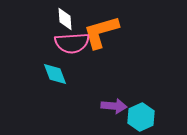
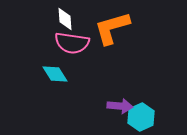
orange L-shape: moved 11 px right, 4 px up
pink semicircle: rotated 12 degrees clockwise
cyan diamond: rotated 12 degrees counterclockwise
purple arrow: moved 6 px right
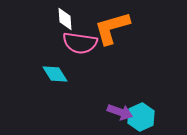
pink semicircle: moved 8 px right
purple arrow: moved 6 px down; rotated 15 degrees clockwise
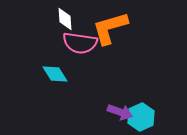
orange L-shape: moved 2 px left
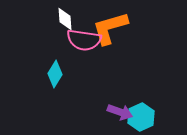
pink semicircle: moved 4 px right, 3 px up
cyan diamond: rotated 64 degrees clockwise
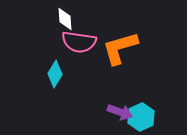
orange L-shape: moved 10 px right, 20 px down
pink semicircle: moved 5 px left, 2 px down
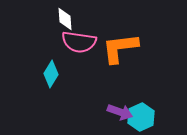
orange L-shape: rotated 9 degrees clockwise
cyan diamond: moved 4 px left
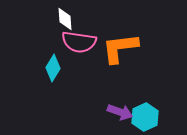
cyan diamond: moved 2 px right, 6 px up
cyan hexagon: moved 4 px right
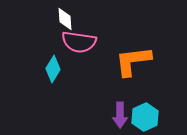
orange L-shape: moved 13 px right, 13 px down
cyan diamond: moved 1 px down
purple arrow: moved 3 px down; rotated 70 degrees clockwise
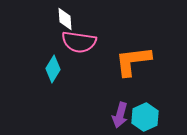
purple arrow: rotated 15 degrees clockwise
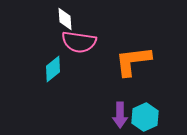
cyan diamond: rotated 20 degrees clockwise
purple arrow: rotated 15 degrees counterclockwise
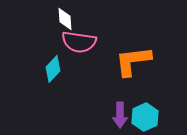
cyan diamond: rotated 8 degrees counterclockwise
